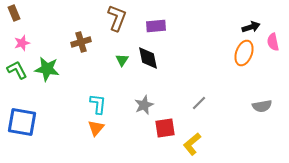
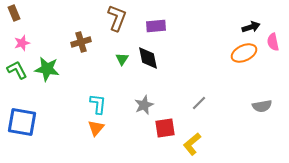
orange ellipse: rotated 45 degrees clockwise
green triangle: moved 1 px up
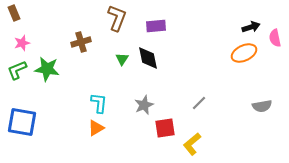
pink semicircle: moved 2 px right, 4 px up
green L-shape: rotated 85 degrees counterclockwise
cyan L-shape: moved 1 px right, 1 px up
orange triangle: rotated 18 degrees clockwise
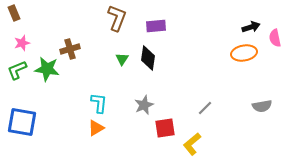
brown cross: moved 11 px left, 7 px down
orange ellipse: rotated 15 degrees clockwise
black diamond: rotated 20 degrees clockwise
gray line: moved 6 px right, 5 px down
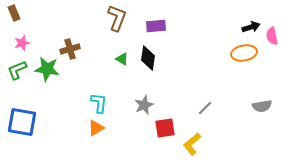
pink semicircle: moved 3 px left, 2 px up
green triangle: rotated 32 degrees counterclockwise
